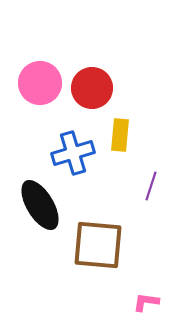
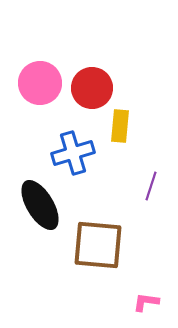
yellow rectangle: moved 9 px up
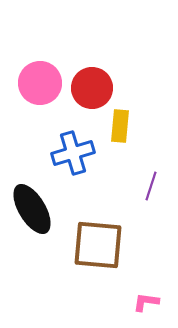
black ellipse: moved 8 px left, 4 px down
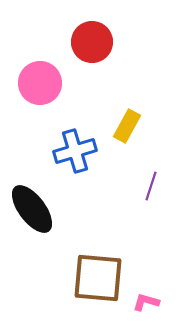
red circle: moved 46 px up
yellow rectangle: moved 7 px right; rotated 24 degrees clockwise
blue cross: moved 2 px right, 2 px up
black ellipse: rotated 6 degrees counterclockwise
brown square: moved 33 px down
pink L-shape: rotated 8 degrees clockwise
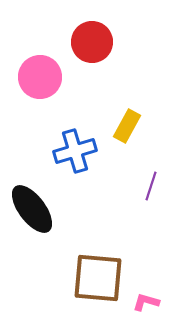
pink circle: moved 6 px up
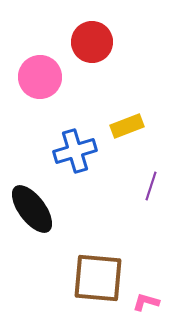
yellow rectangle: rotated 40 degrees clockwise
